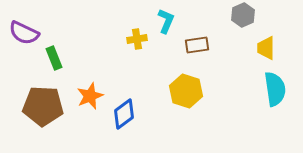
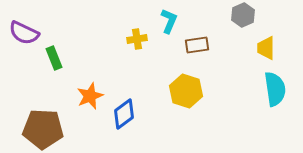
cyan L-shape: moved 3 px right
brown pentagon: moved 23 px down
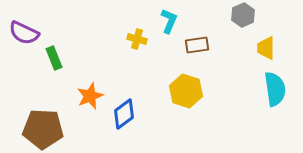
yellow cross: rotated 24 degrees clockwise
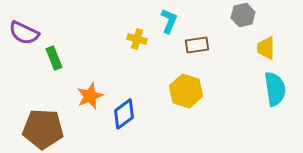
gray hexagon: rotated 10 degrees clockwise
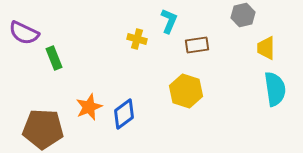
orange star: moved 1 px left, 11 px down
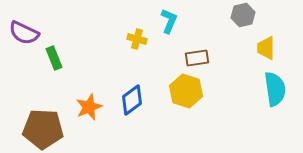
brown rectangle: moved 13 px down
blue diamond: moved 8 px right, 14 px up
